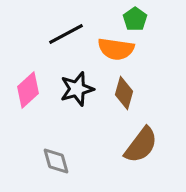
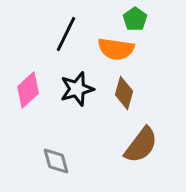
black line: rotated 36 degrees counterclockwise
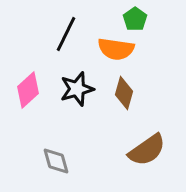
brown semicircle: moved 6 px right, 5 px down; rotated 18 degrees clockwise
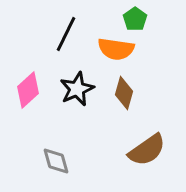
black star: rotated 8 degrees counterclockwise
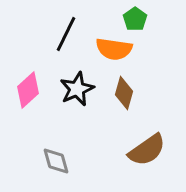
orange semicircle: moved 2 px left
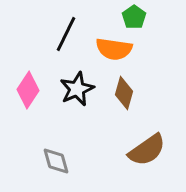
green pentagon: moved 1 px left, 2 px up
pink diamond: rotated 15 degrees counterclockwise
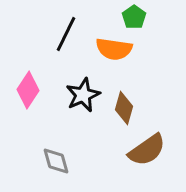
black star: moved 6 px right, 6 px down
brown diamond: moved 15 px down
